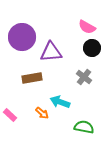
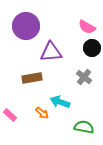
purple circle: moved 4 px right, 11 px up
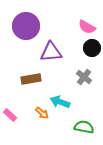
brown rectangle: moved 1 px left, 1 px down
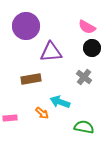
pink rectangle: moved 3 px down; rotated 48 degrees counterclockwise
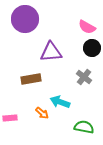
purple circle: moved 1 px left, 7 px up
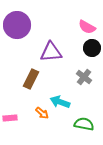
purple circle: moved 8 px left, 6 px down
brown rectangle: rotated 54 degrees counterclockwise
green semicircle: moved 3 px up
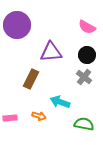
black circle: moved 5 px left, 7 px down
orange arrow: moved 3 px left, 3 px down; rotated 24 degrees counterclockwise
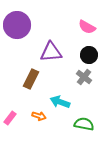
black circle: moved 2 px right
pink rectangle: rotated 48 degrees counterclockwise
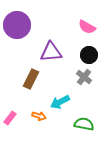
cyan arrow: rotated 48 degrees counterclockwise
